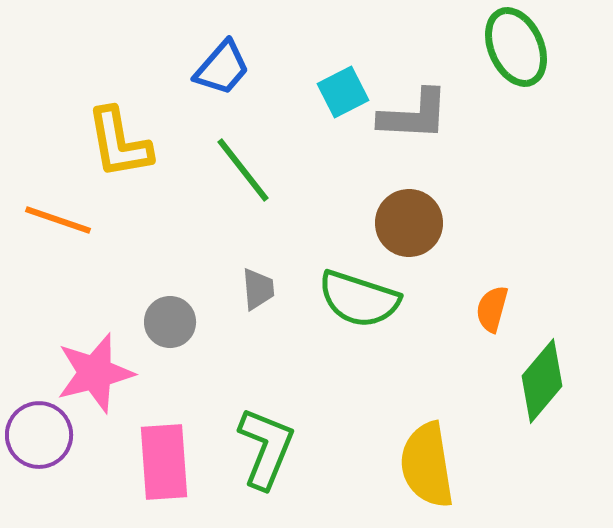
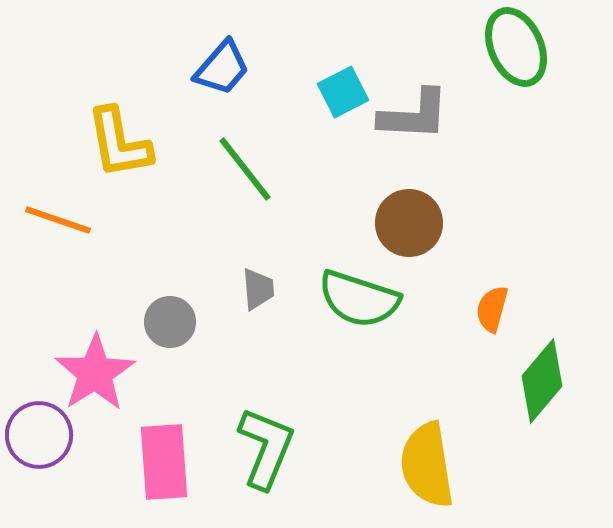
green line: moved 2 px right, 1 px up
pink star: rotated 18 degrees counterclockwise
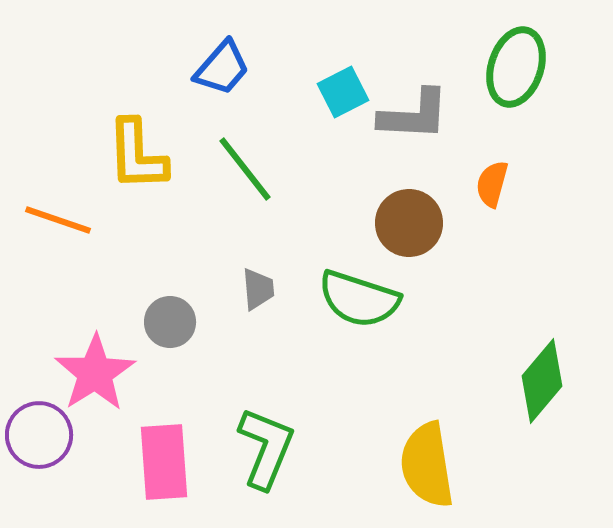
green ellipse: moved 20 px down; rotated 42 degrees clockwise
yellow L-shape: moved 18 px right, 12 px down; rotated 8 degrees clockwise
orange semicircle: moved 125 px up
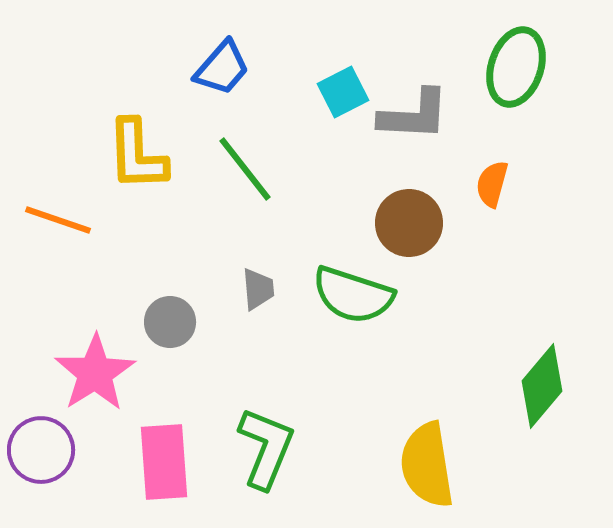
green semicircle: moved 6 px left, 4 px up
green diamond: moved 5 px down
purple circle: moved 2 px right, 15 px down
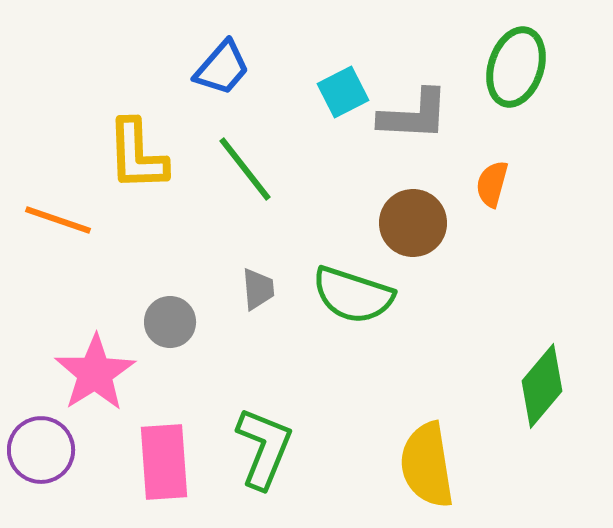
brown circle: moved 4 px right
green L-shape: moved 2 px left
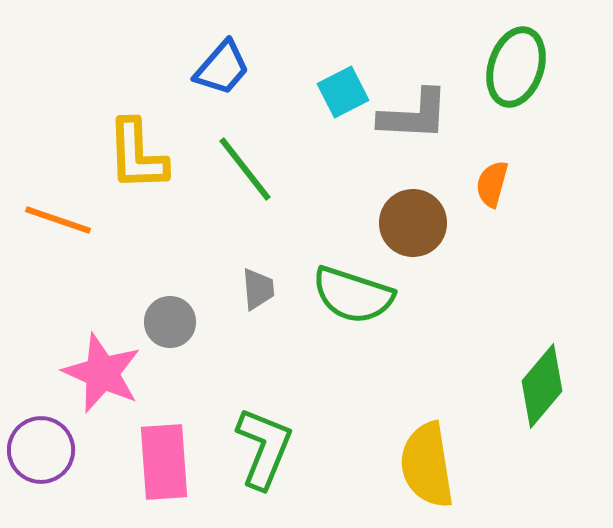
pink star: moved 7 px right; rotated 16 degrees counterclockwise
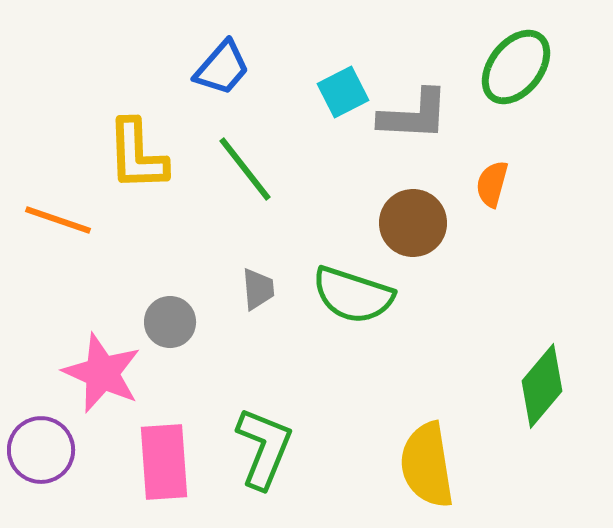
green ellipse: rotated 20 degrees clockwise
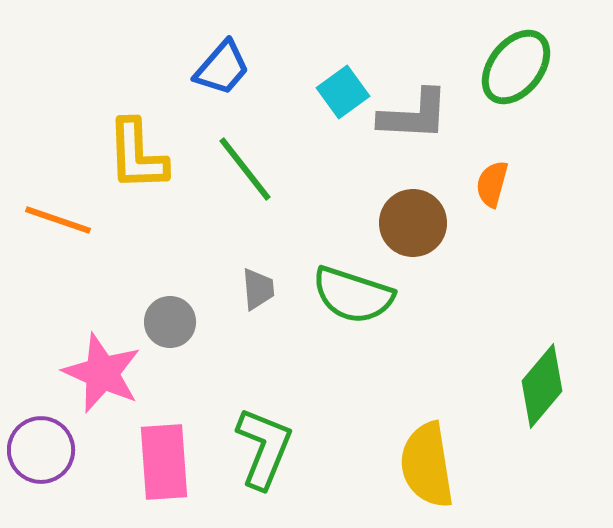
cyan square: rotated 9 degrees counterclockwise
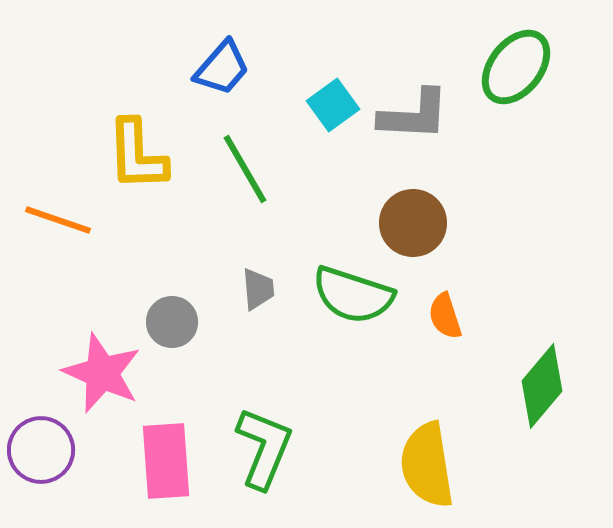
cyan square: moved 10 px left, 13 px down
green line: rotated 8 degrees clockwise
orange semicircle: moved 47 px left, 132 px down; rotated 33 degrees counterclockwise
gray circle: moved 2 px right
pink rectangle: moved 2 px right, 1 px up
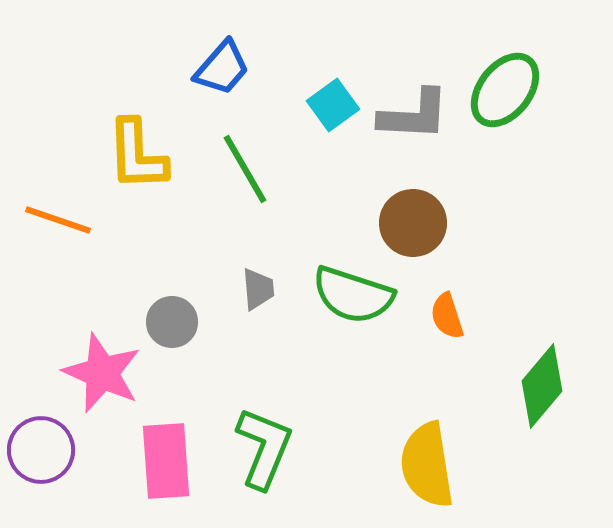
green ellipse: moved 11 px left, 23 px down
orange semicircle: moved 2 px right
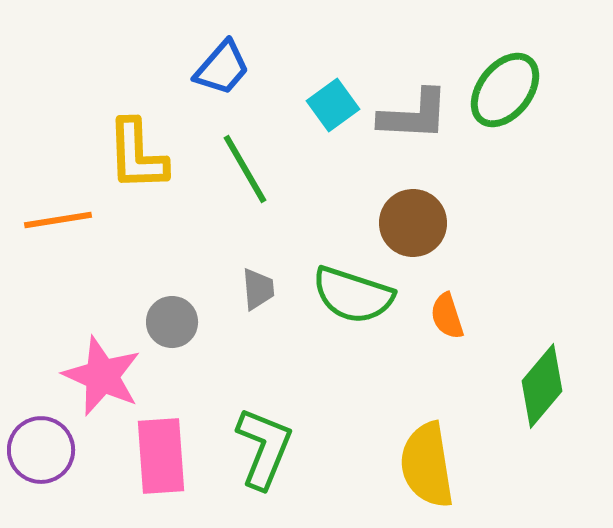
orange line: rotated 28 degrees counterclockwise
pink star: moved 3 px down
pink rectangle: moved 5 px left, 5 px up
